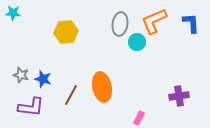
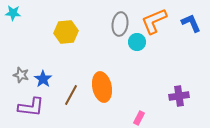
blue L-shape: rotated 20 degrees counterclockwise
blue star: rotated 18 degrees clockwise
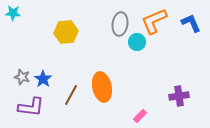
gray star: moved 1 px right, 2 px down
pink rectangle: moved 1 px right, 2 px up; rotated 16 degrees clockwise
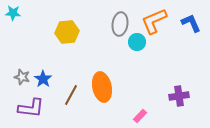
yellow hexagon: moved 1 px right
purple L-shape: moved 1 px down
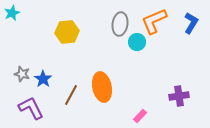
cyan star: moved 1 px left; rotated 28 degrees counterclockwise
blue L-shape: rotated 55 degrees clockwise
gray star: moved 3 px up
purple L-shape: rotated 124 degrees counterclockwise
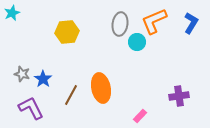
orange ellipse: moved 1 px left, 1 px down
